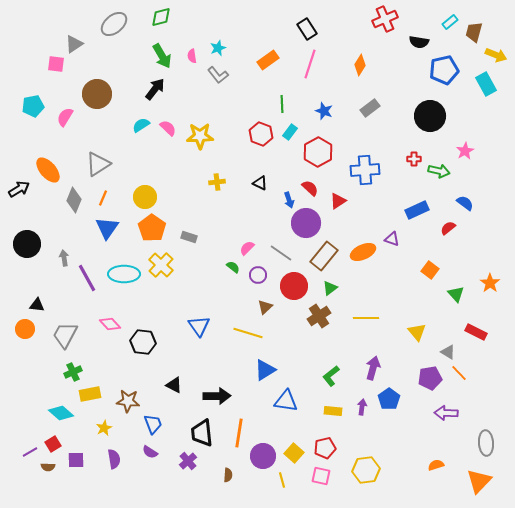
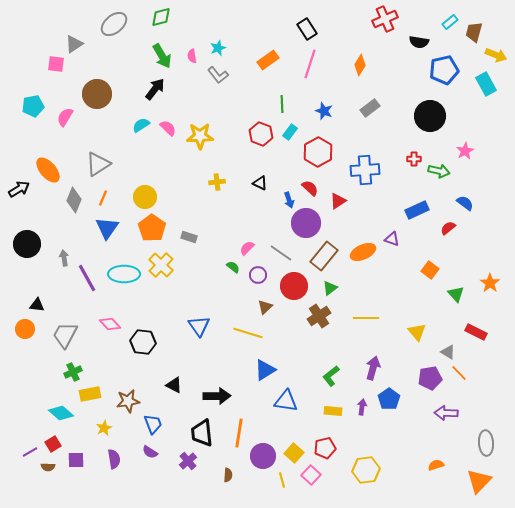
brown star at (128, 401): rotated 15 degrees counterclockwise
pink square at (321, 476): moved 10 px left, 1 px up; rotated 30 degrees clockwise
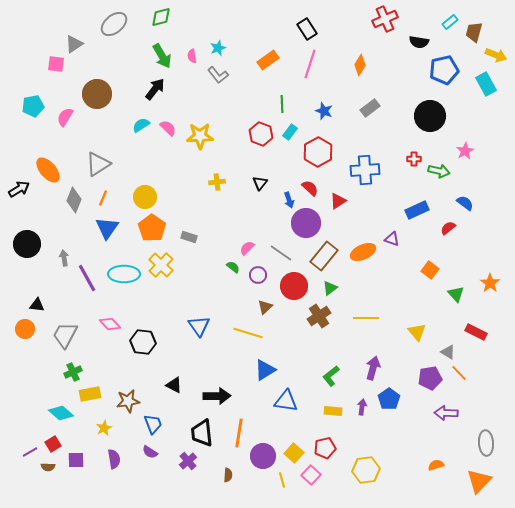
black triangle at (260, 183): rotated 42 degrees clockwise
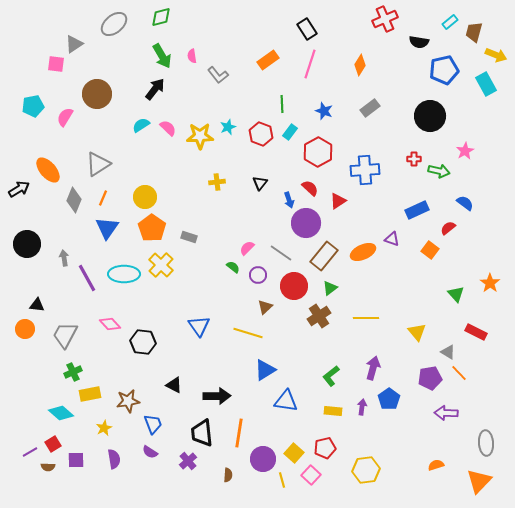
cyan star at (218, 48): moved 10 px right, 79 px down
orange square at (430, 270): moved 20 px up
purple circle at (263, 456): moved 3 px down
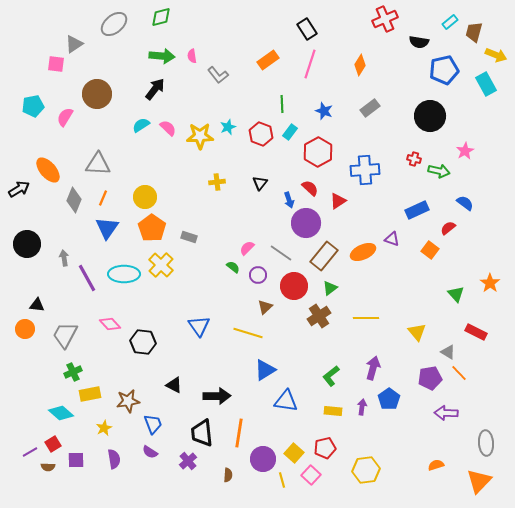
green arrow at (162, 56): rotated 55 degrees counterclockwise
red cross at (414, 159): rotated 16 degrees clockwise
gray triangle at (98, 164): rotated 36 degrees clockwise
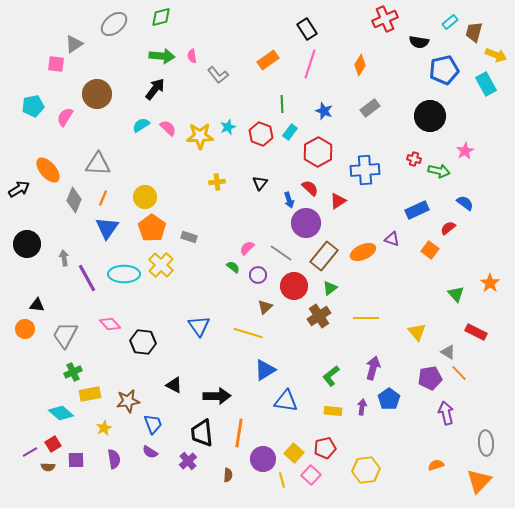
purple arrow at (446, 413): rotated 75 degrees clockwise
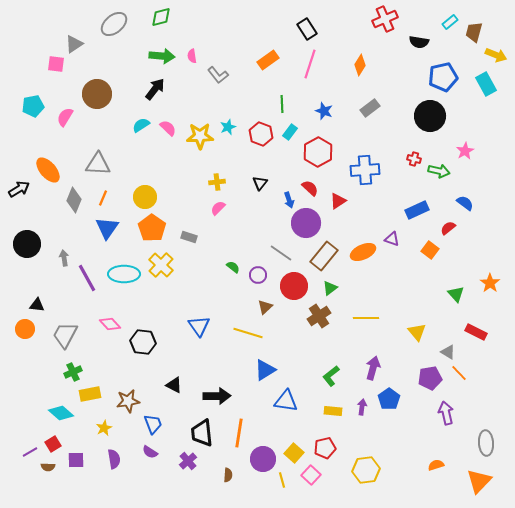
blue pentagon at (444, 70): moved 1 px left, 7 px down
pink semicircle at (247, 248): moved 29 px left, 40 px up
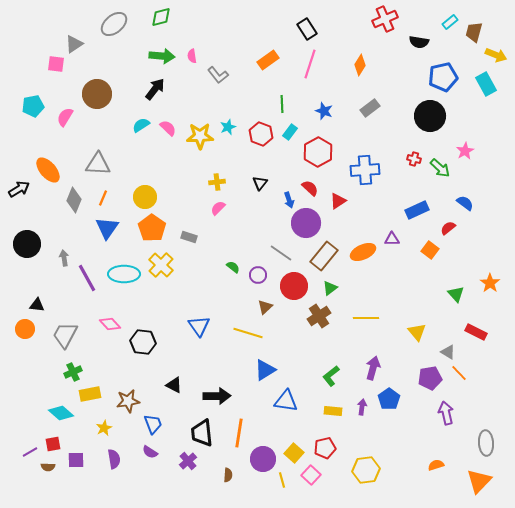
green arrow at (439, 171): moved 1 px right, 3 px up; rotated 30 degrees clockwise
purple triangle at (392, 239): rotated 21 degrees counterclockwise
red square at (53, 444): rotated 21 degrees clockwise
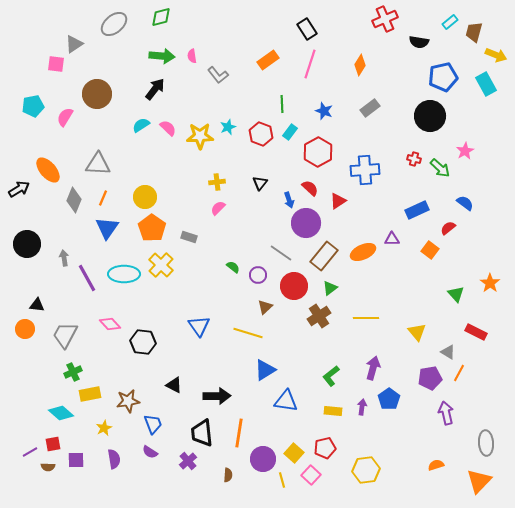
orange line at (459, 373): rotated 72 degrees clockwise
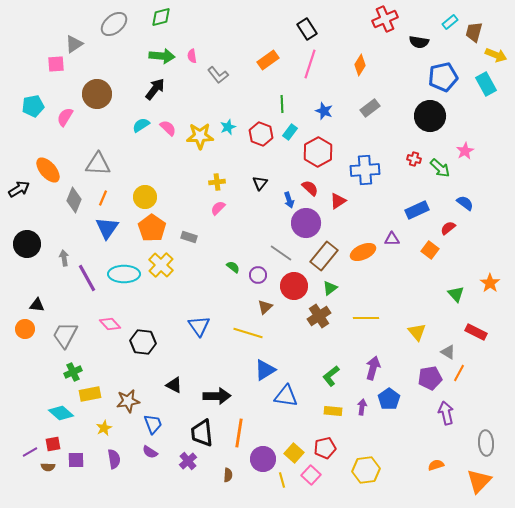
pink square at (56, 64): rotated 12 degrees counterclockwise
blue triangle at (286, 401): moved 5 px up
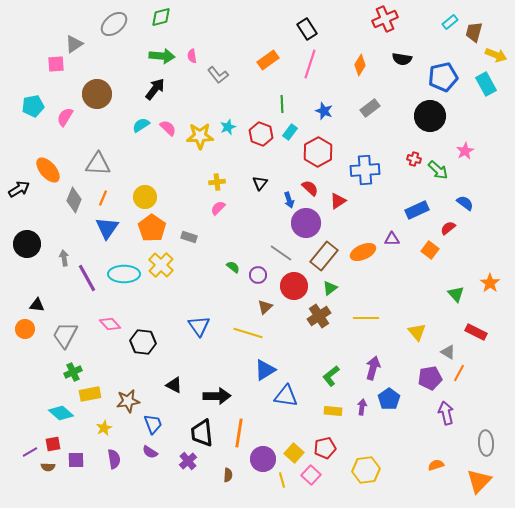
black semicircle at (419, 42): moved 17 px left, 17 px down
green arrow at (440, 168): moved 2 px left, 2 px down
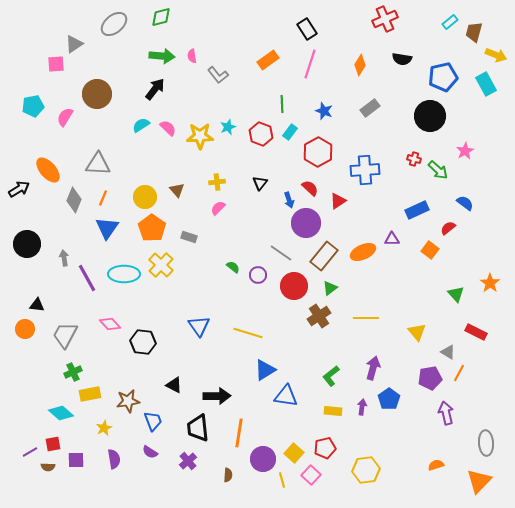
brown triangle at (265, 307): moved 88 px left, 117 px up; rotated 28 degrees counterclockwise
blue trapezoid at (153, 424): moved 3 px up
black trapezoid at (202, 433): moved 4 px left, 5 px up
